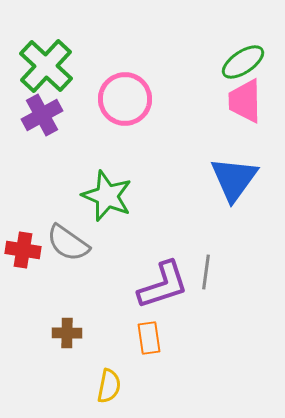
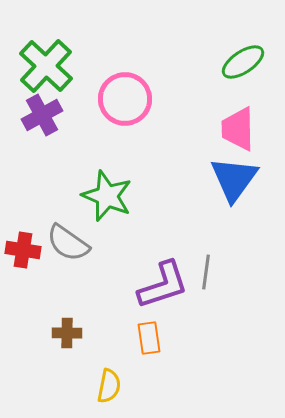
pink trapezoid: moved 7 px left, 28 px down
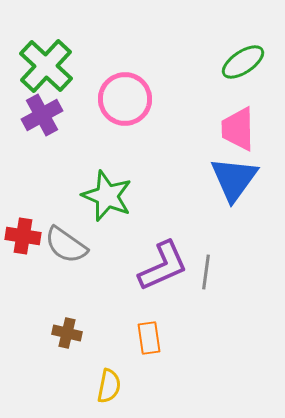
gray semicircle: moved 2 px left, 2 px down
red cross: moved 14 px up
purple L-shape: moved 19 px up; rotated 6 degrees counterclockwise
brown cross: rotated 12 degrees clockwise
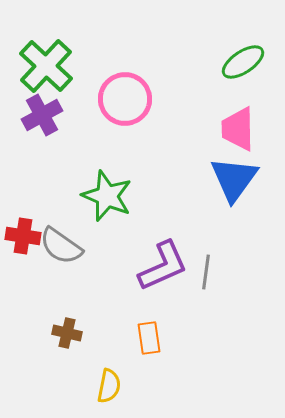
gray semicircle: moved 5 px left, 1 px down
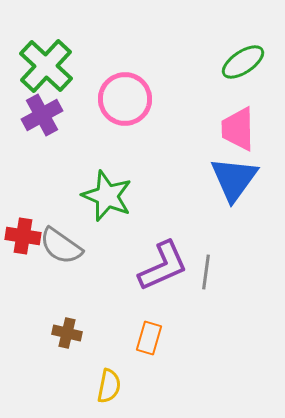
orange rectangle: rotated 24 degrees clockwise
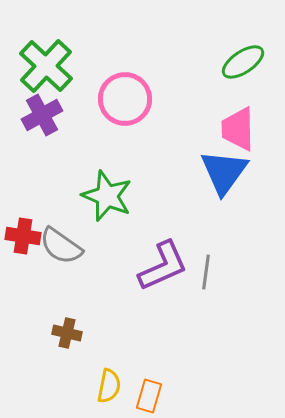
blue triangle: moved 10 px left, 7 px up
orange rectangle: moved 58 px down
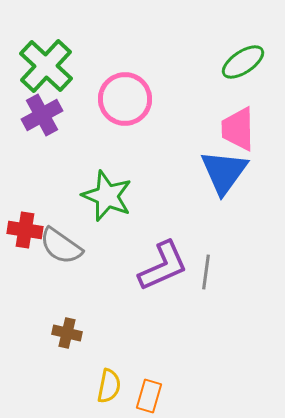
red cross: moved 2 px right, 6 px up
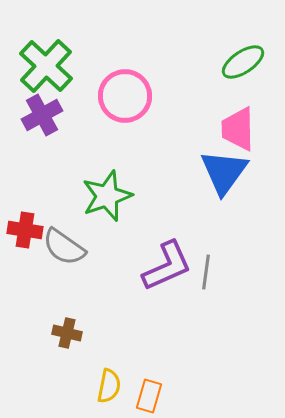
pink circle: moved 3 px up
green star: rotated 30 degrees clockwise
gray semicircle: moved 3 px right, 1 px down
purple L-shape: moved 4 px right
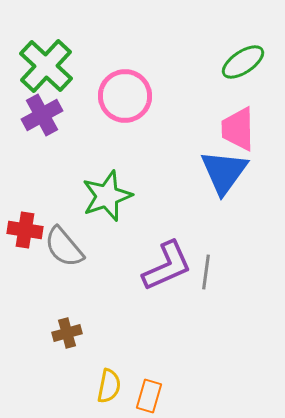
gray semicircle: rotated 15 degrees clockwise
brown cross: rotated 28 degrees counterclockwise
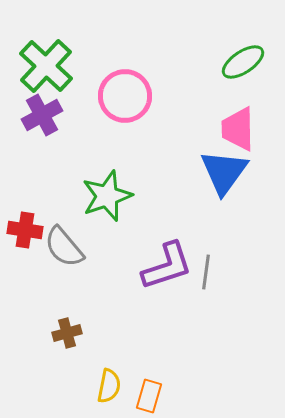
purple L-shape: rotated 6 degrees clockwise
